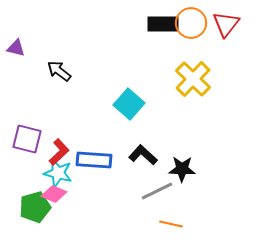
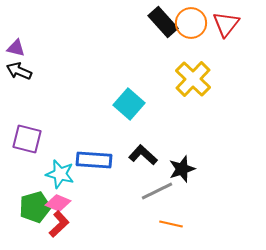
black rectangle: moved 2 px up; rotated 48 degrees clockwise
black arrow: moved 40 px left; rotated 15 degrees counterclockwise
red L-shape: moved 72 px down
black star: rotated 20 degrees counterclockwise
cyan star: moved 2 px right, 1 px down
pink diamond: moved 4 px right, 9 px down
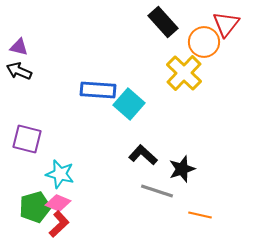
orange circle: moved 13 px right, 19 px down
purple triangle: moved 3 px right, 1 px up
yellow cross: moved 9 px left, 6 px up
blue rectangle: moved 4 px right, 70 px up
gray line: rotated 44 degrees clockwise
orange line: moved 29 px right, 9 px up
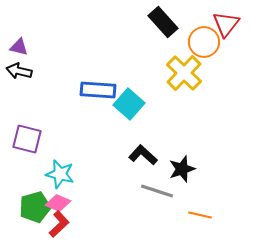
black arrow: rotated 10 degrees counterclockwise
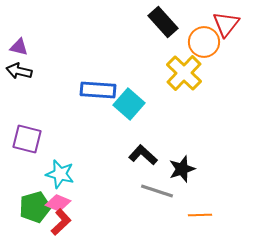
orange line: rotated 15 degrees counterclockwise
red L-shape: moved 2 px right, 2 px up
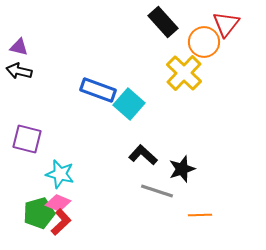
blue rectangle: rotated 16 degrees clockwise
green pentagon: moved 4 px right, 6 px down
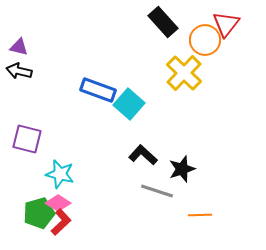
orange circle: moved 1 px right, 2 px up
pink diamond: rotated 10 degrees clockwise
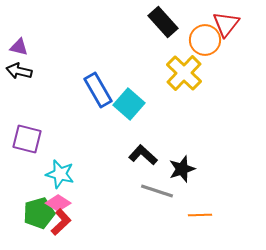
blue rectangle: rotated 40 degrees clockwise
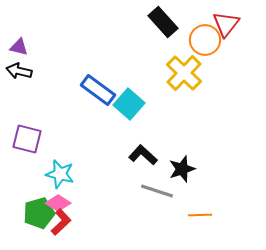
blue rectangle: rotated 24 degrees counterclockwise
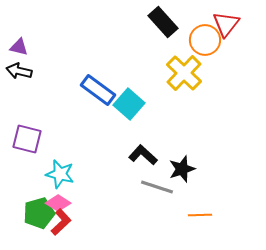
gray line: moved 4 px up
